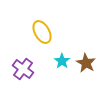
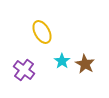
brown star: moved 1 px left, 1 px down
purple cross: moved 1 px right, 1 px down
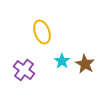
yellow ellipse: rotated 10 degrees clockwise
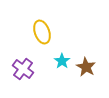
brown star: moved 1 px right, 3 px down
purple cross: moved 1 px left, 1 px up
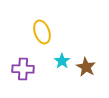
purple cross: rotated 35 degrees counterclockwise
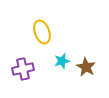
cyan star: rotated 21 degrees clockwise
purple cross: rotated 15 degrees counterclockwise
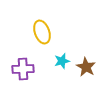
purple cross: rotated 10 degrees clockwise
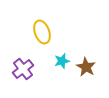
purple cross: rotated 35 degrees counterclockwise
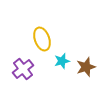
yellow ellipse: moved 7 px down
brown star: rotated 24 degrees clockwise
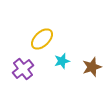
yellow ellipse: rotated 65 degrees clockwise
brown star: moved 6 px right
